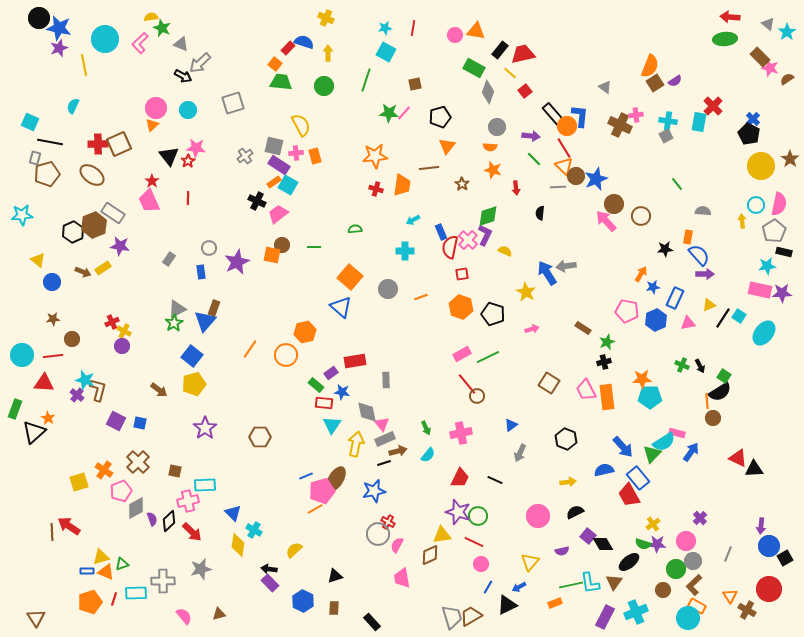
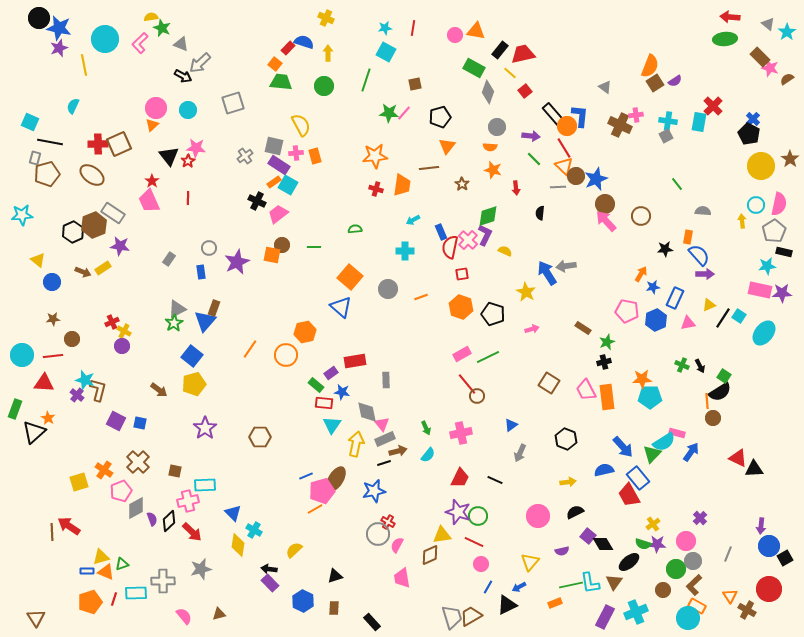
brown circle at (614, 204): moved 9 px left
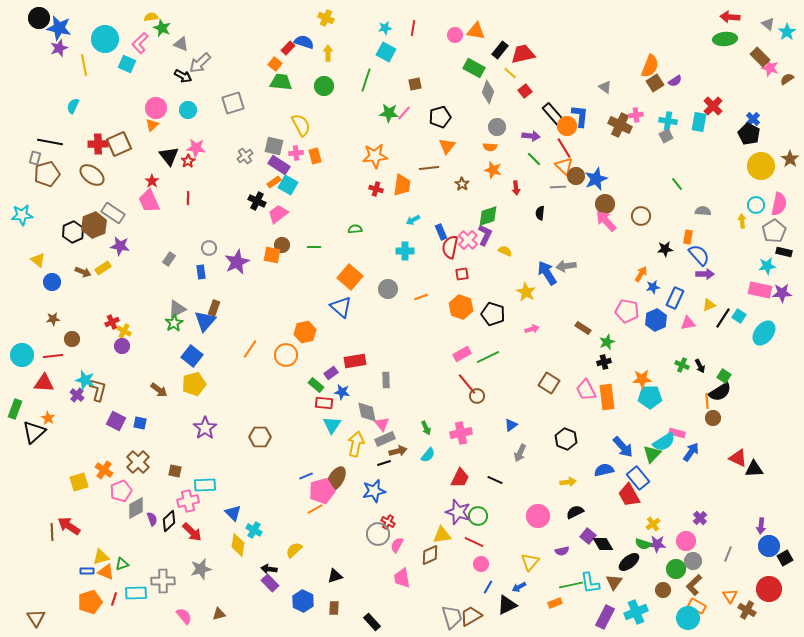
cyan square at (30, 122): moved 97 px right, 58 px up
